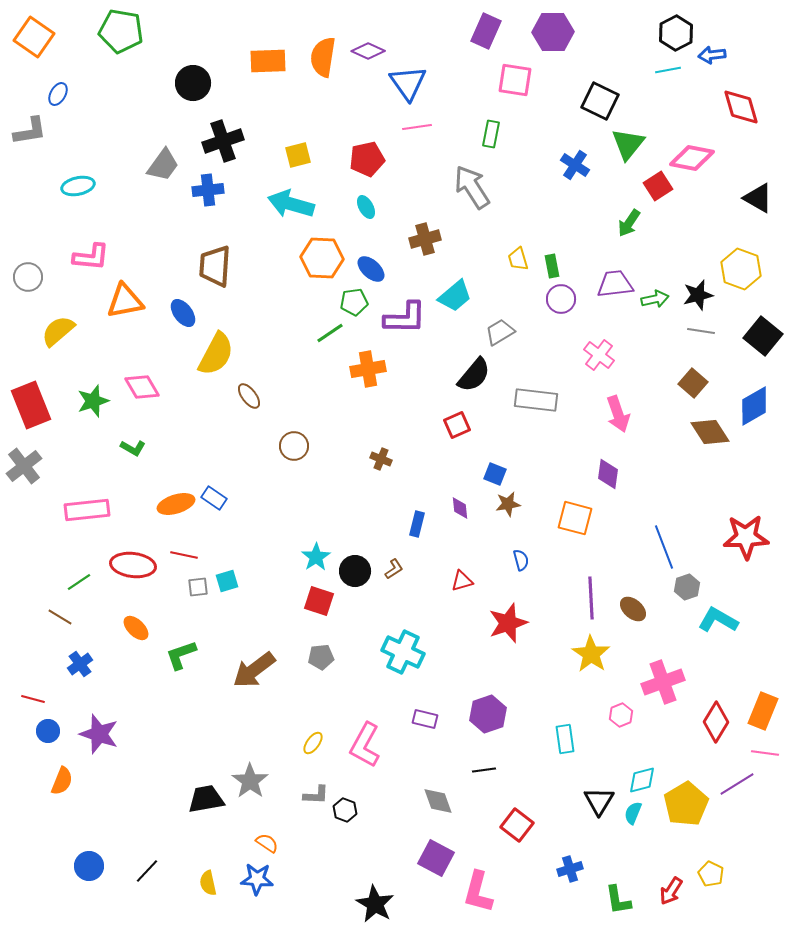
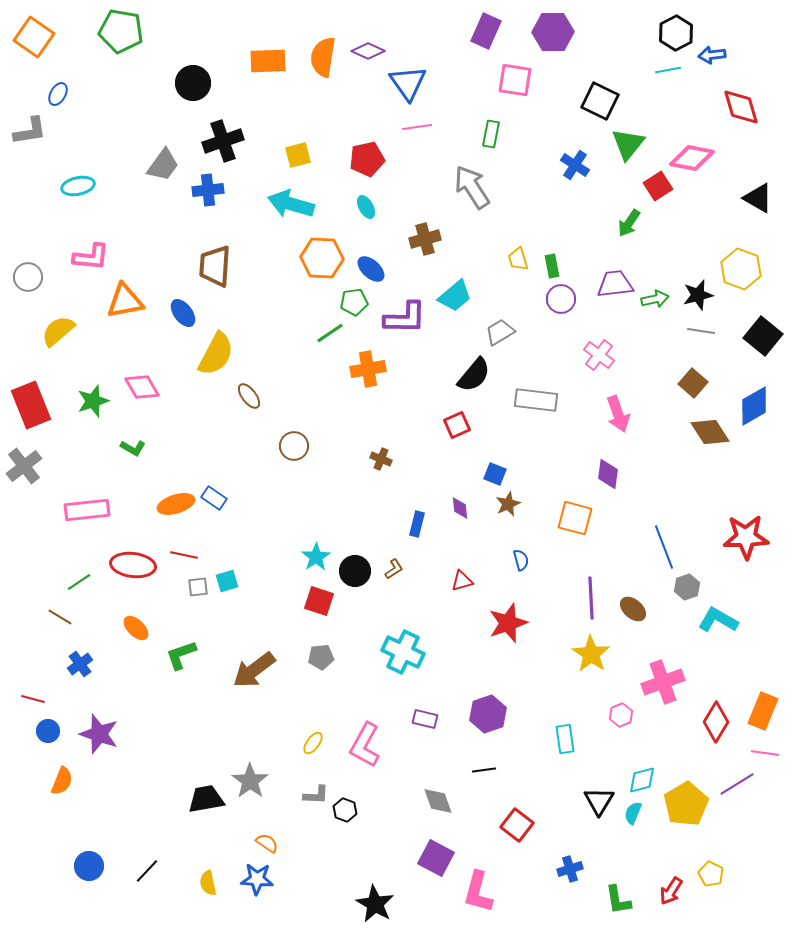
brown star at (508, 504): rotated 15 degrees counterclockwise
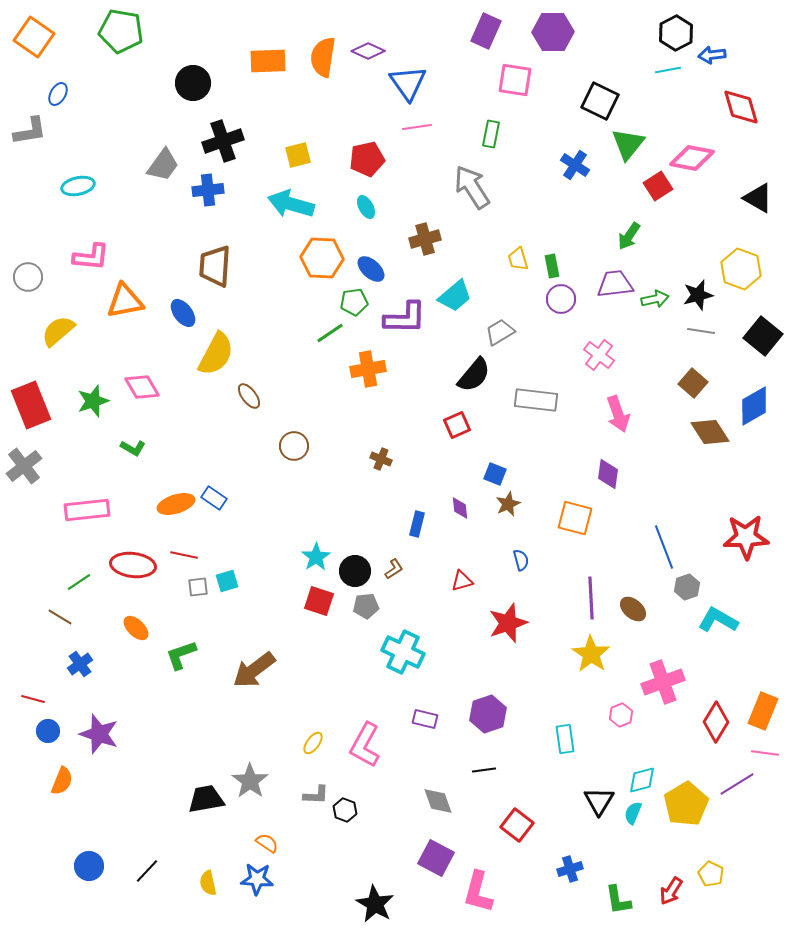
green arrow at (629, 223): moved 13 px down
gray pentagon at (321, 657): moved 45 px right, 51 px up
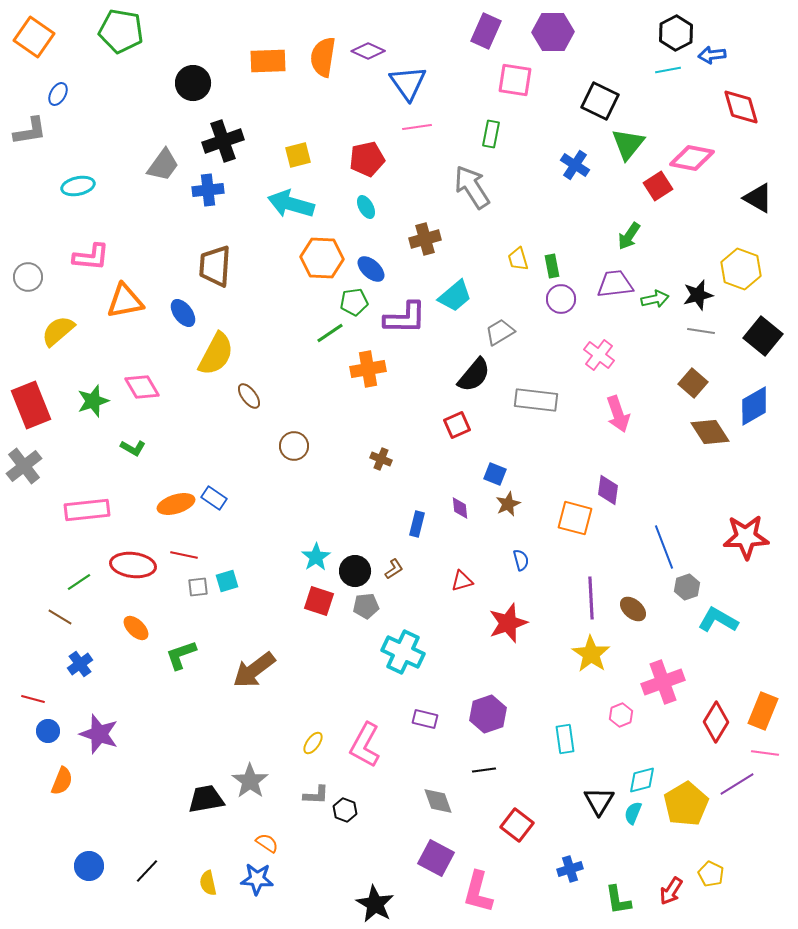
purple diamond at (608, 474): moved 16 px down
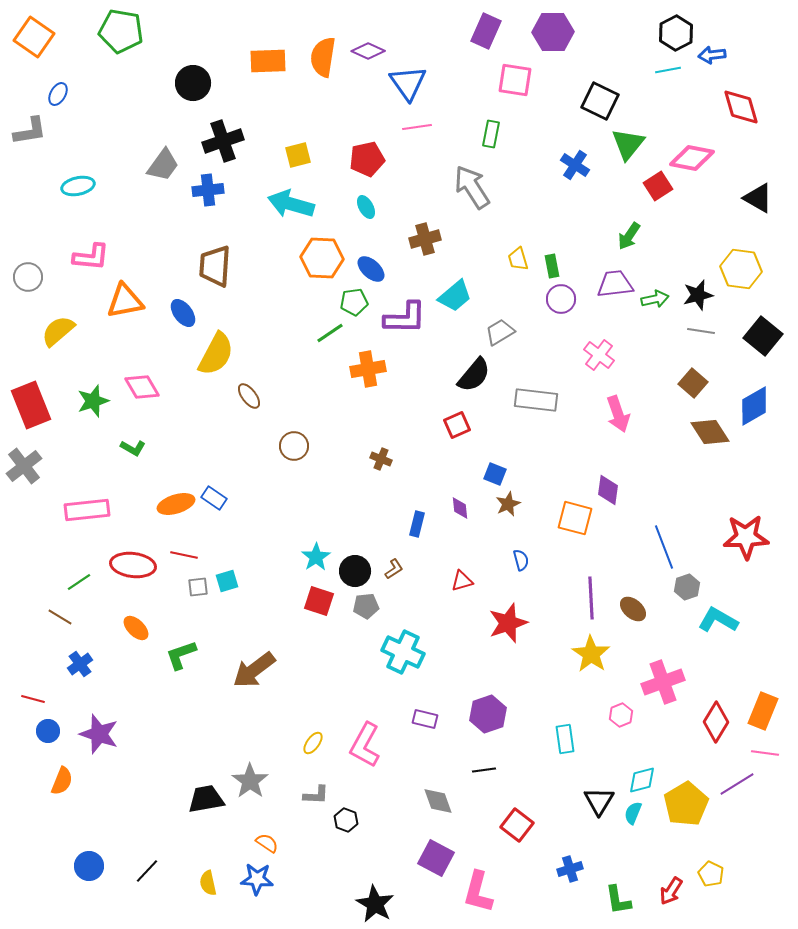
yellow hexagon at (741, 269): rotated 12 degrees counterclockwise
black hexagon at (345, 810): moved 1 px right, 10 px down
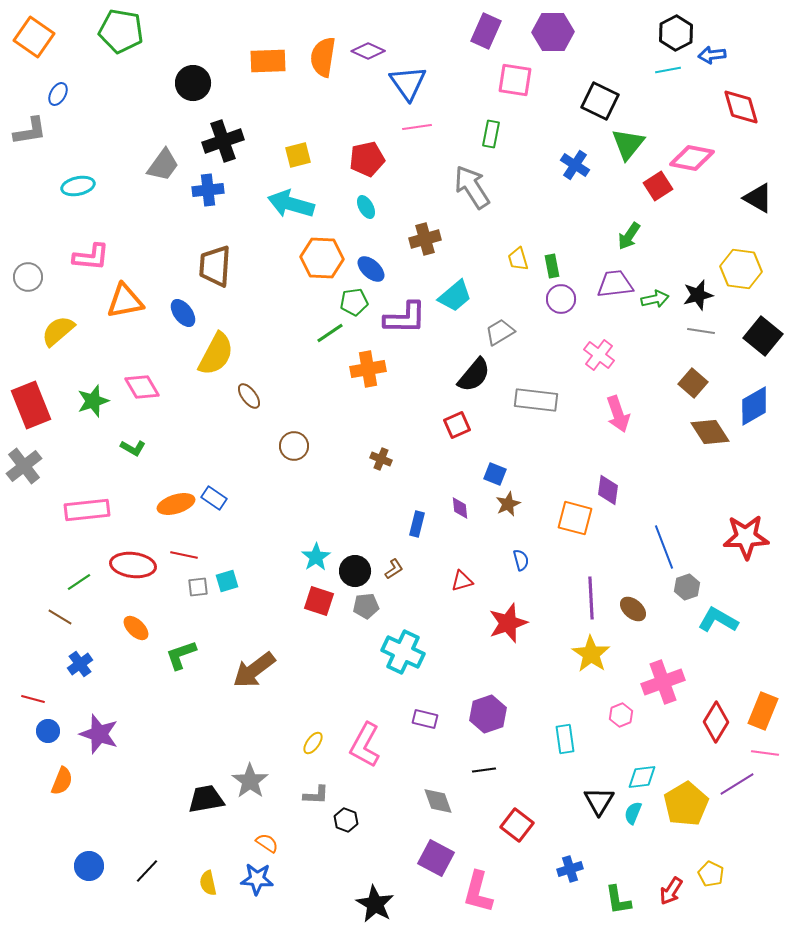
cyan diamond at (642, 780): moved 3 px up; rotated 8 degrees clockwise
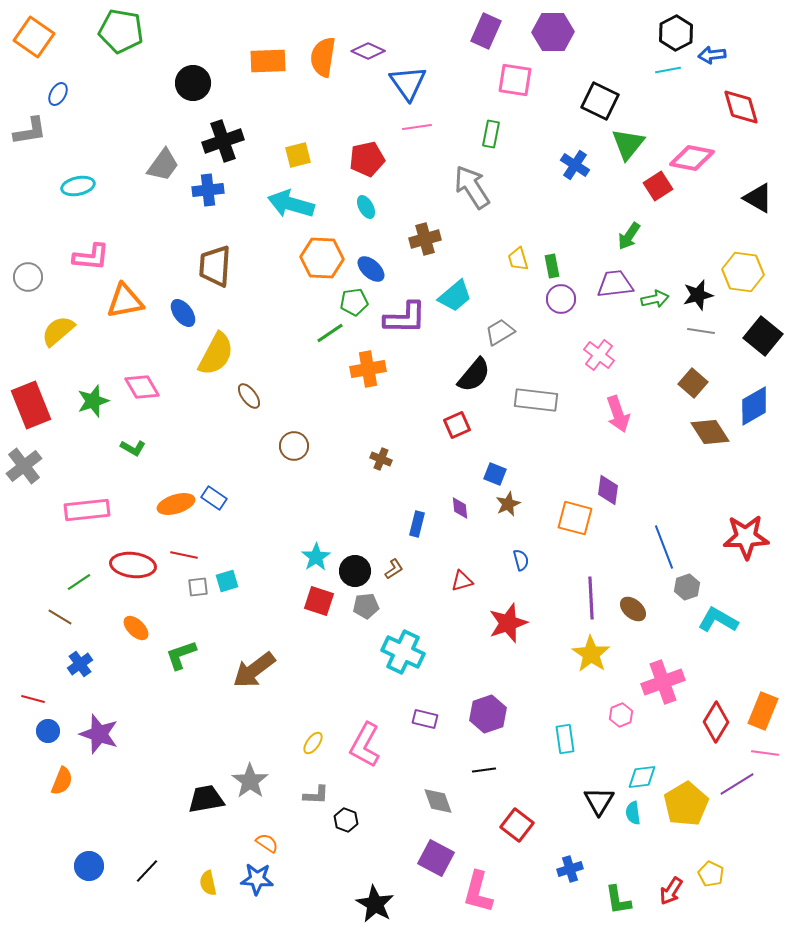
yellow hexagon at (741, 269): moved 2 px right, 3 px down
cyan semicircle at (633, 813): rotated 30 degrees counterclockwise
